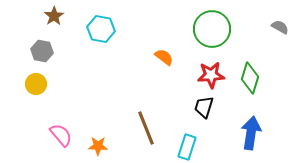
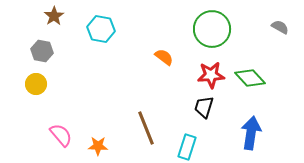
green diamond: rotated 60 degrees counterclockwise
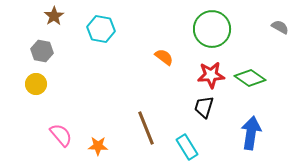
green diamond: rotated 12 degrees counterclockwise
cyan rectangle: rotated 50 degrees counterclockwise
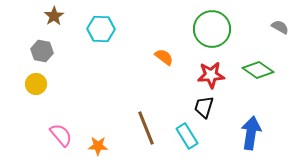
cyan hexagon: rotated 8 degrees counterclockwise
green diamond: moved 8 px right, 8 px up
cyan rectangle: moved 11 px up
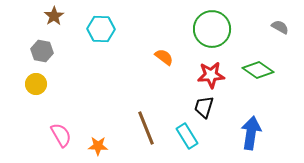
pink semicircle: rotated 10 degrees clockwise
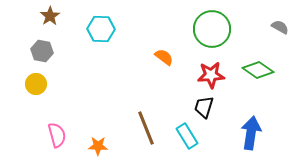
brown star: moved 4 px left
pink semicircle: moved 4 px left; rotated 15 degrees clockwise
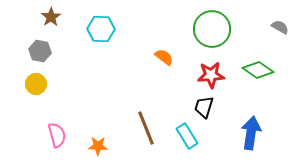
brown star: moved 1 px right, 1 px down
gray hexagon: moved 2 px left
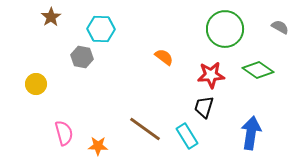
green circle: moved 13 px right
gray hexagon: moved 42 px right, 6 px down
brown line: moved 1 px left, 1 px down; rotated 32 degrees counterclockwise
pink semicircle: moved 7 px right, 2 px up
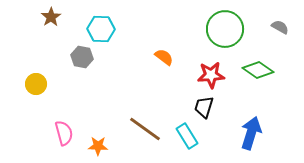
blue arrow: rotated 8 degrees clockwise
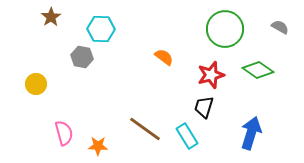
red star: rotated 12 degrees counterclockwise
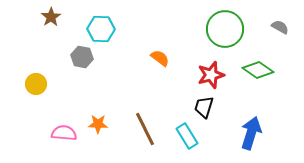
orange semicircle: moved 4 px left, 1 px down
brown line: rotated 28 degrees clockwise
pink semicircle: rotated 70 degrees counterclockwise
orange star: moved 22 px up
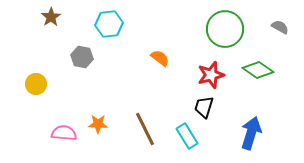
cyan hexagon: moved 8 px right, 5 px up; rotated 8 degrees counterclockwise
